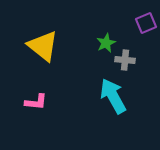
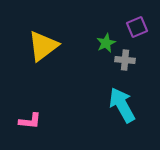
purple square: moved 9 px left, 4 px down
yellow triangle: rotated 44 degrees clockwise
cyan arrow: moved 9 px right, 9 px down
pink L-shape: moved 6 px left, 19 px down
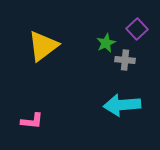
purple square: moved 2 px down; rotated 20 degrees counterclockwise
cyan arrow: rotated 66 degrees counterclockwise
pink L-shape: moved 2 px right
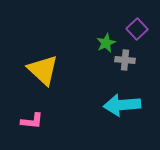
yellow triangle: moved 24 px down; rotated 40 degrees counterclockwise
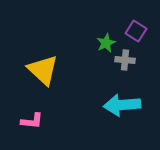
purple square: moved 1 px left, 2 px down; rotated 15 degrees counterclockwise
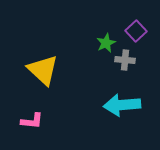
purple square: rotated 15 degrees clockwise
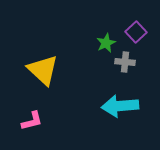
purple square: moved 1 px down
gray cross: moved 2 px down
cyan arrow: moved 2 px left, 1 px down
pink L-shape: rotated 20 degrees counterclockwise
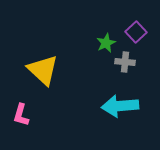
pink L-shape: moved 11 px left, 6 px up; rotated 120 degrees clockwise
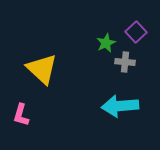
yellow triangle: moved 1 px left, 1 px up
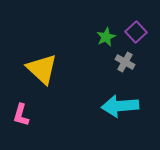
green star: moved 6 px up
gray cross: rotated 24 degrees clockwise
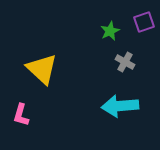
purple square: moved 8 px right, 10 px up; rotated 25 degrees clockwise
green star: moved 4 px right, 6 px up
